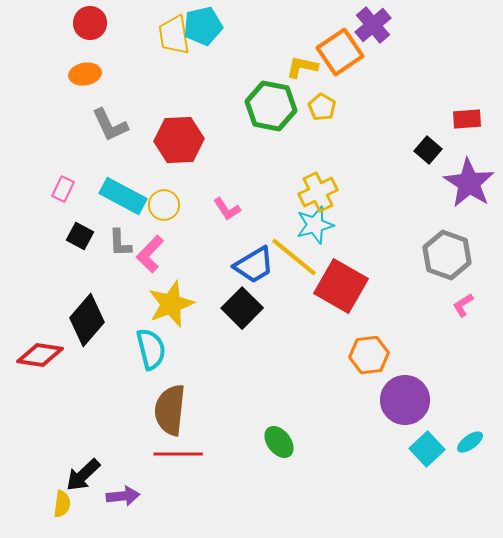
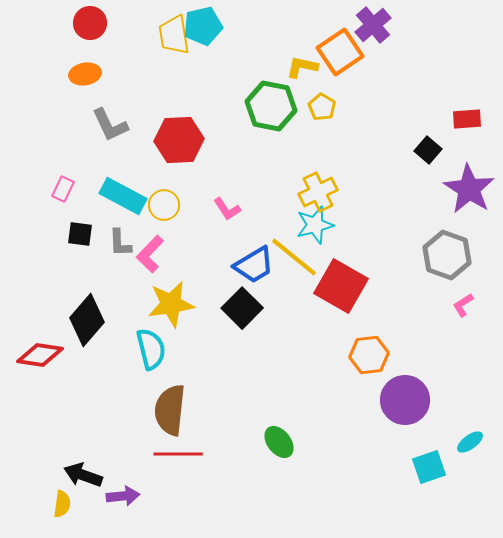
purple star at (469, 183): moved 6 px down
black square at (80, 236): moved 2 px up; rotated 20 degrees counterclockwise
yellow star at (171, 304): rotated 12 degrees clockwise
cyan square at (427, 449): moved 2 px right, 18 px down; rotated 24 degrees clockwise
black arrow at (83, 475): rotated 63 degrees clockwise
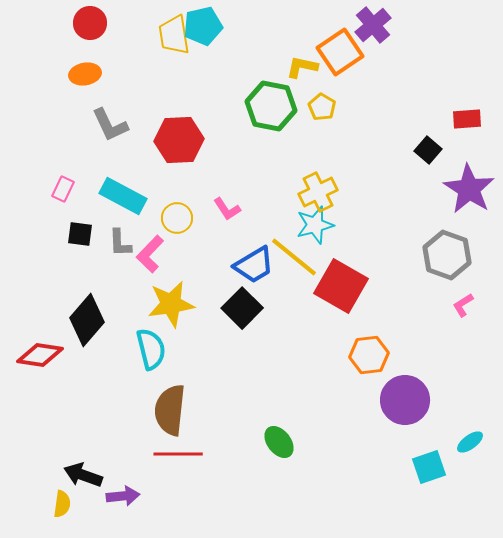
yellow circle at (164, 205): moved 13 px right, 13 px down
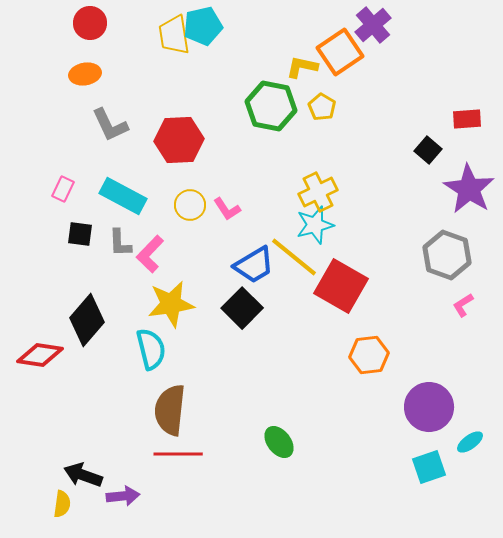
yellow circle at (177, 218): moved 13 px right, 13 px up
purple circle at (405, 400): moved 24 px right, 7 px down
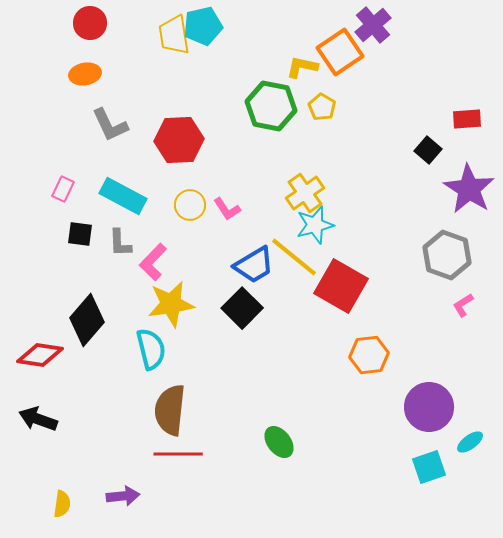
yellow cross at (318, 192): moved 13 px left, 1 px down; rotated 9 degrees counterclockwise
pink L-shape at (150, 254): moved 3 px right, 8 px down
black arrow at (83, 475): moved 45 px left, 56 px up
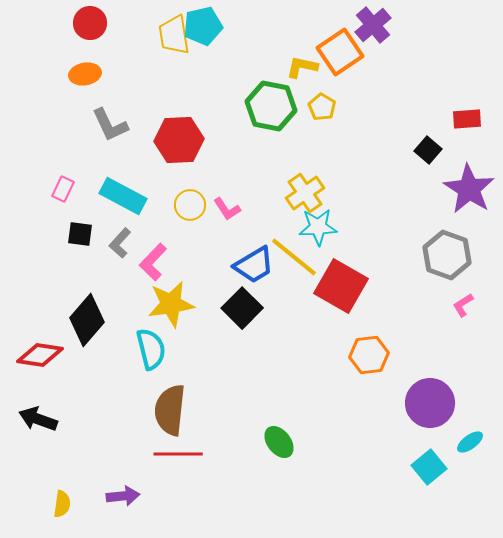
cyan star at (315, 225): moved 3 px right, 2 px down; rotated 12 degrees clockwise
gray L-shape at (120, 243): rotated 44 degrees clockwise
purple circle at (429, 407): moved 1 px right, 4 px up
cyan square at (429, 467): rotated 20 degrees counterclockwise
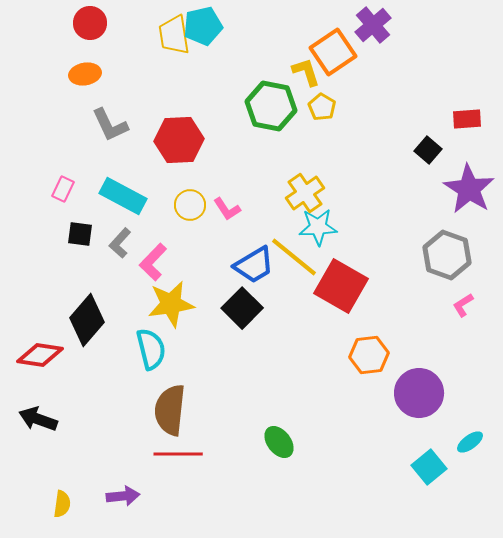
orange square at (340, 52): moved 7 px left
yellow L-shape at (302, 67): moved 4 px right, 5 px down; rotated 60 degrees clockwise
purple circle at (430, 403): moved 11 px left, 10 px up
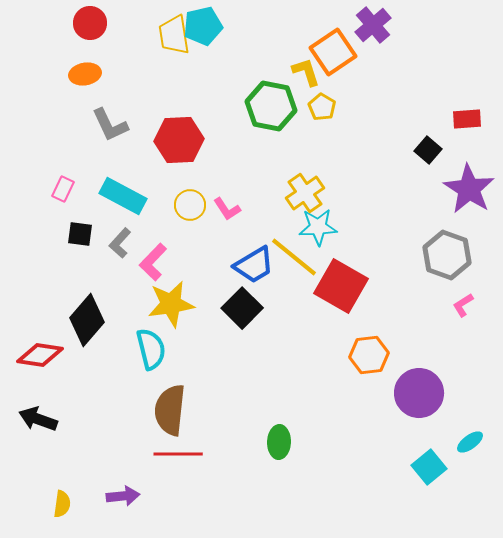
green ellipse at (279, 442): rotated 40 degrees clockwise
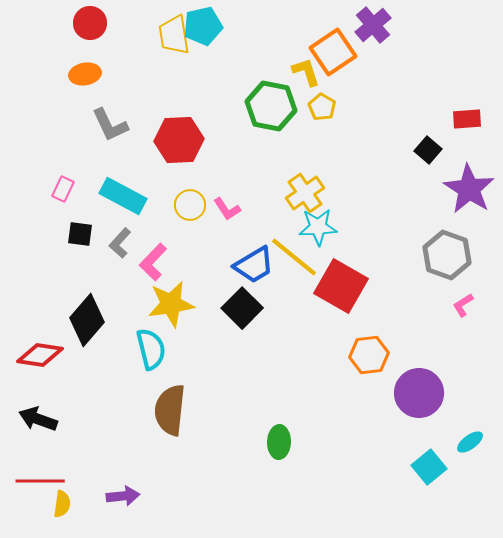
red line at (178, 454): moved 138 px left, 27 px down
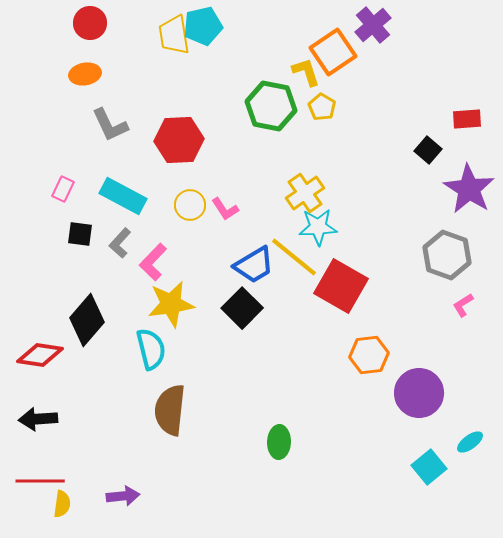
pink L-shape at (227, 209): moved 2 px left
black arrow at (38, 419): rotated 24 degrees counterclockwise
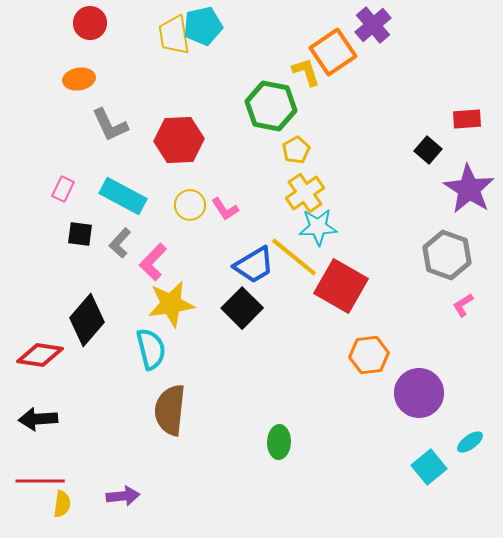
orange ellipse at (85, 74): moved 6 px left, 5 px down
yellow pentagon at (322, 107): moved 26 px left, 43 px down; rotated 12 degrees clockwise
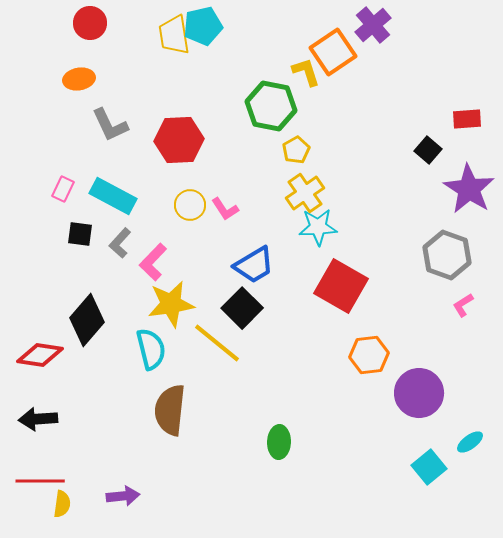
cyan rectangle at (123, 196): moved 10 px left
yellow line at (294, 257): moved 77 px left, 86 px down
